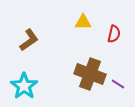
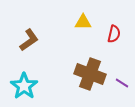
purple line: moved 4 px right, 1 px up
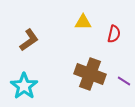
purple line: moved 2 px right, 2 px up
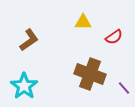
red semicircle: moved 3 px down; rotated 42 degrees clockwise
purple line: moved 7 px down; rotated 16 degrees clockwise
